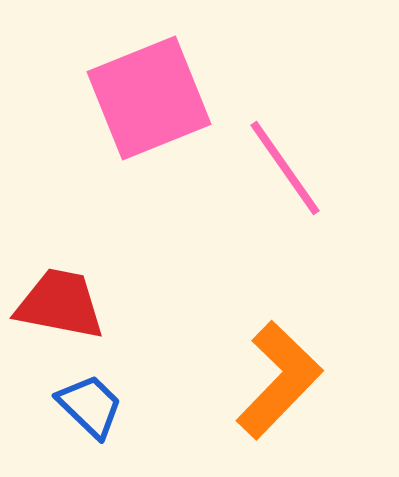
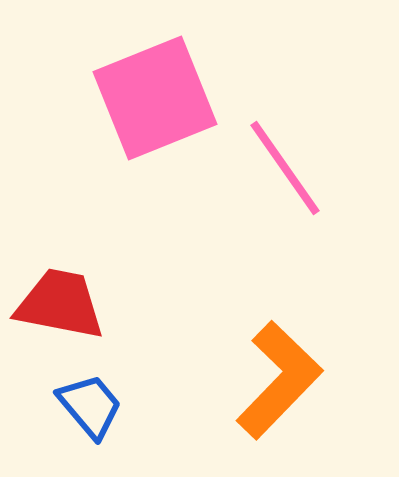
pink square: moved 6 px right
blue trapezoid: rotated 6 degrees clockwise
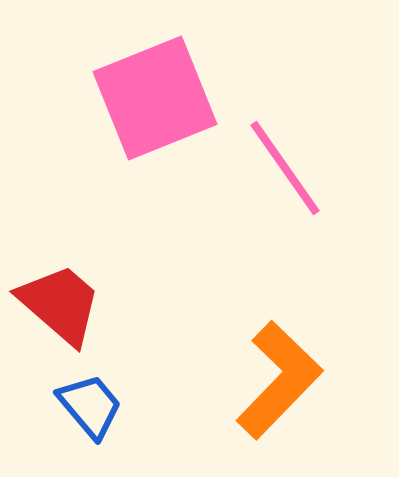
red trapezoid: rotated 30 degrees clockwise
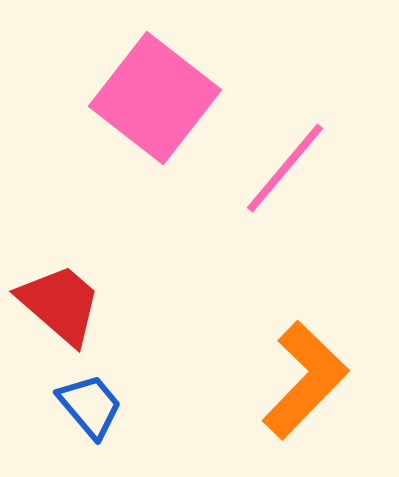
pink square: rotated 30 degrees counterclockwise
pink line: rotated 75 degrees clockwise
orange L-shape: moved 26 px right
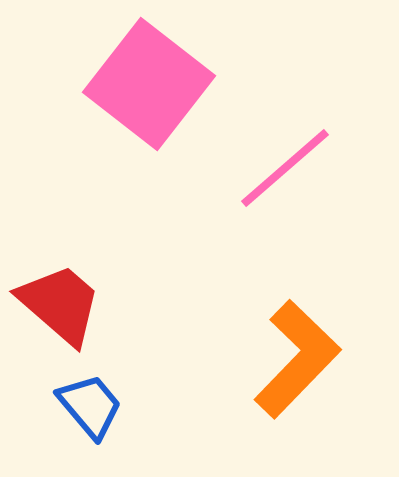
pink square: moved 6 px left, 14 px up
pink line: rotated 9 degrees clockwise
orange L-shape: moved 8 px left, 21 px up
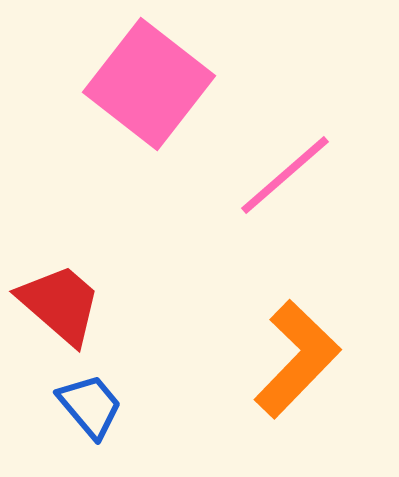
pink line: moved 7 px down
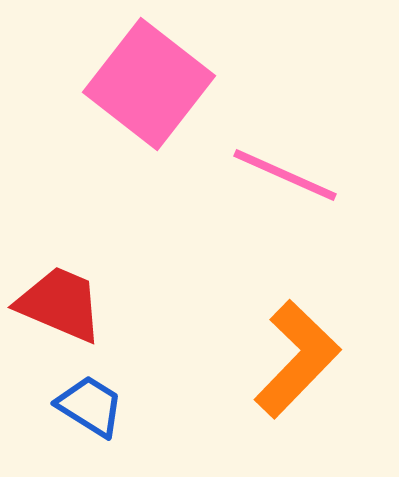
pink line: rotated 65 degrees clockwise
red trapezoid: rotated 18 degrees counterclockwise
blue trapezoid: rotated 18 degrees counterclockwise
